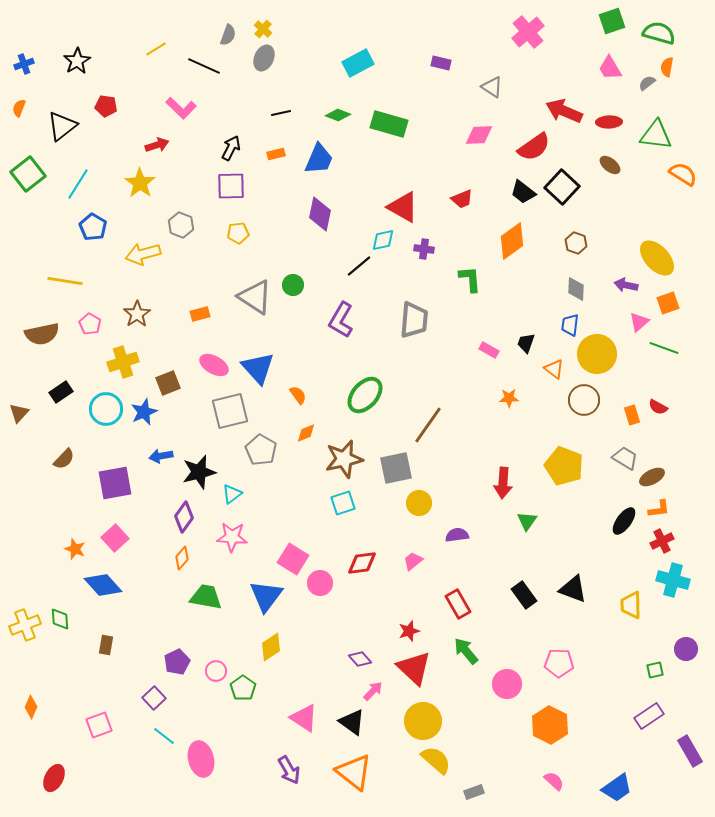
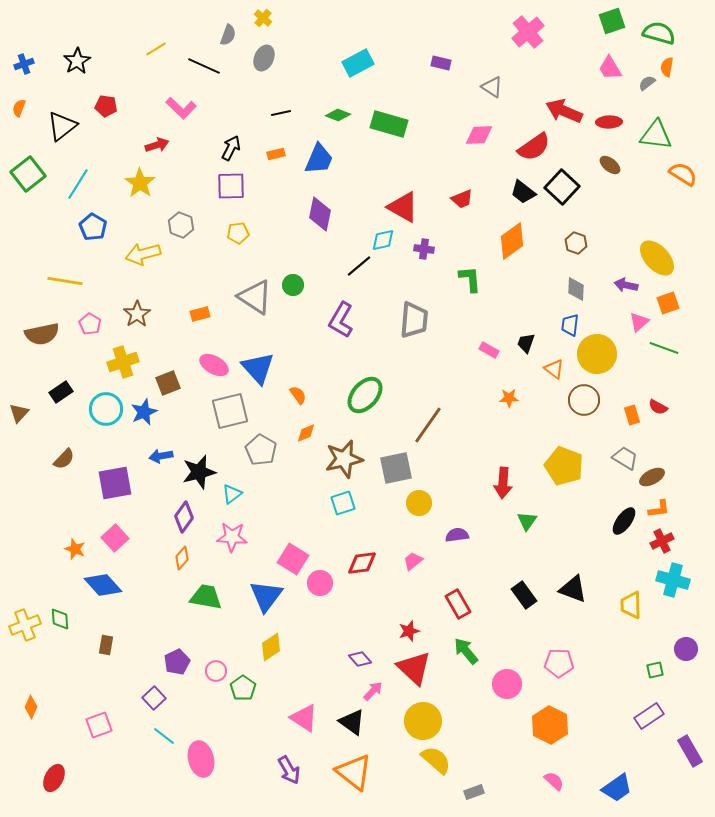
yellow cross at (263, 29): moved 11 px up
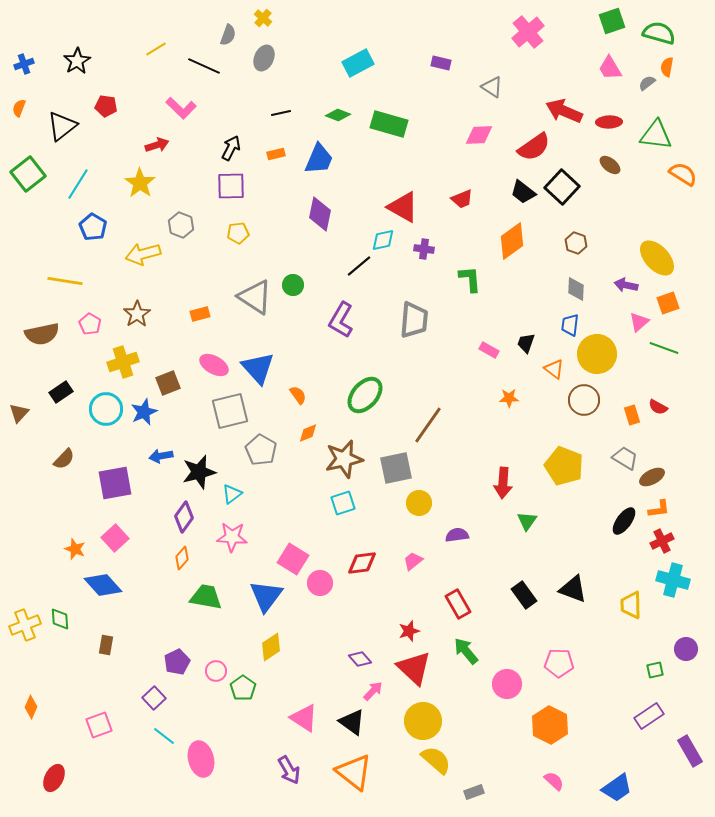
orange diamond at (306, 433): moved 2 px right
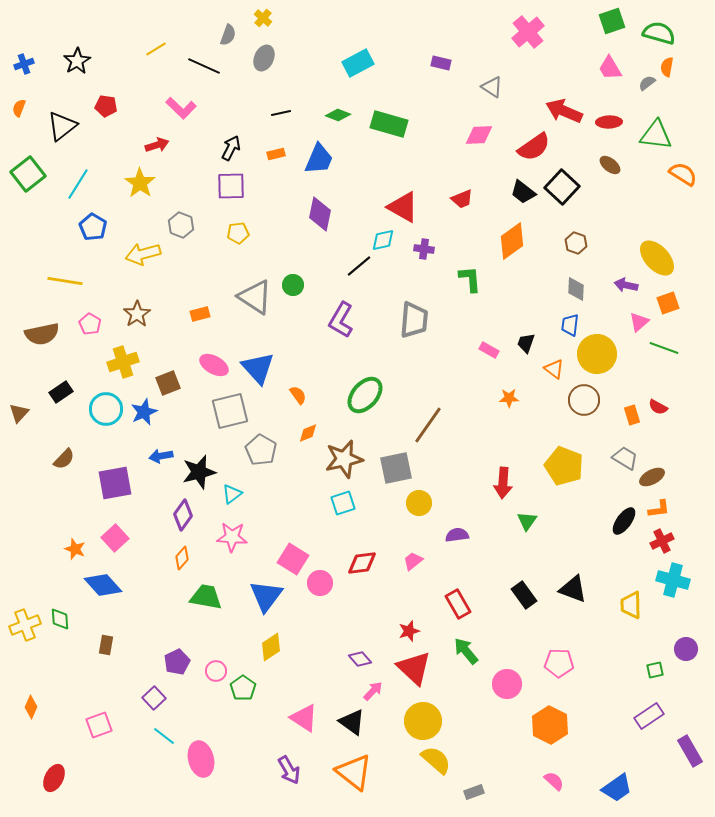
purple diamond at (184, 517): moved 1 px left, 2 px up
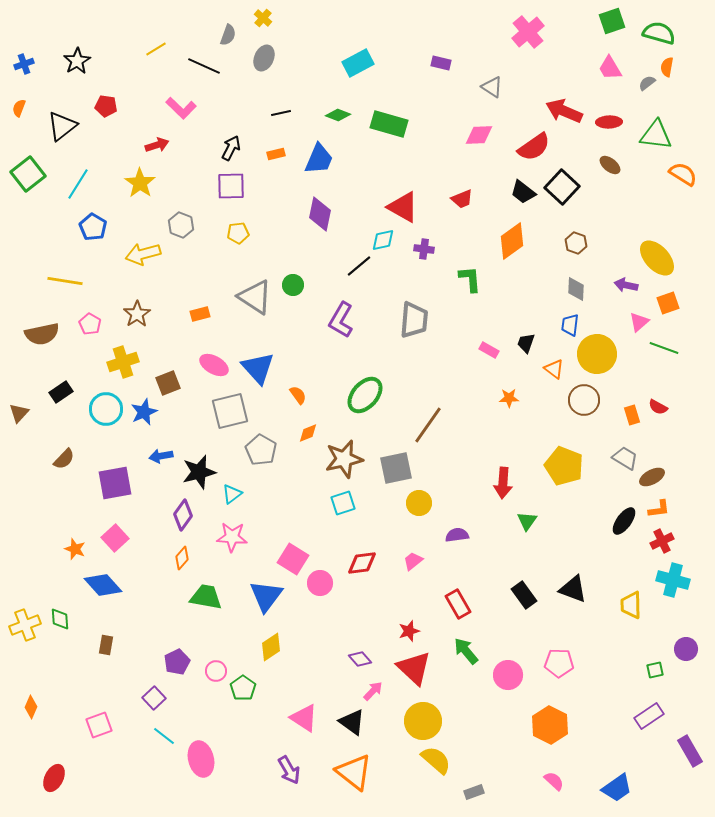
pink circle at (507, 684): moved 1 px right, 9 px up
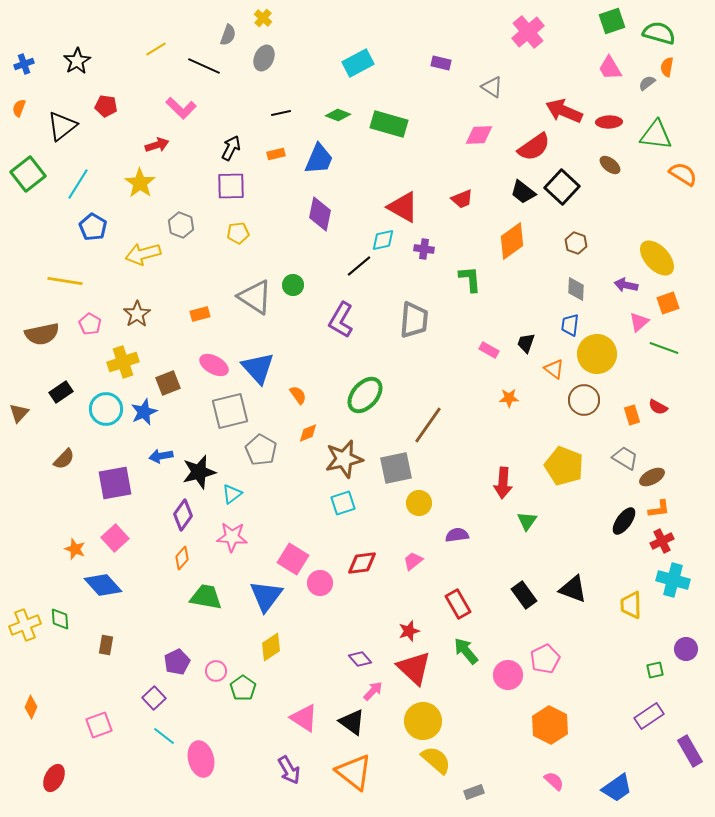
pink pentagon at (559, 663): moved 14 px left, 4 px up; rotated 28 degrees counterclockwise
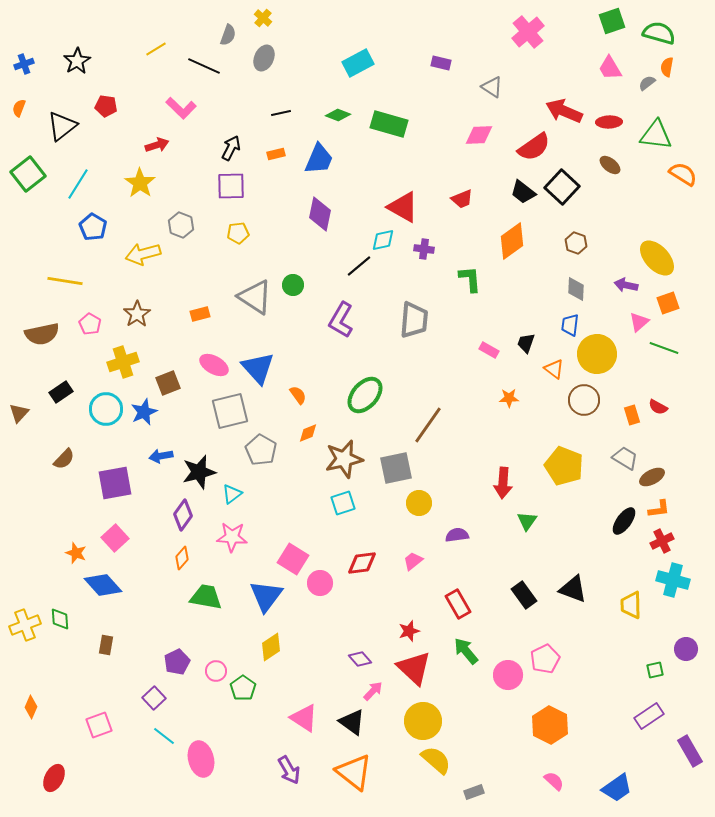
orange star at (75, 549): moved 1 px right, 4 px down
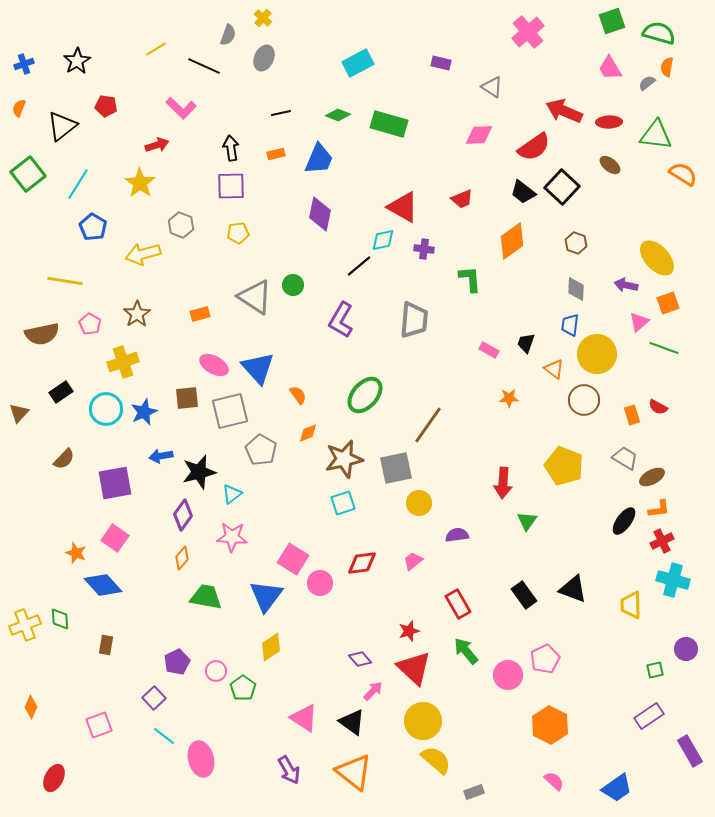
black arrow at (231, 148): rotated 35 degrees counterclockwise
brown square at (168, 383): moved 19 px right, 15 px down; rotated 15 degrees clockwise
pink square at (115, 538): rotated 12 degrees counterclockwise
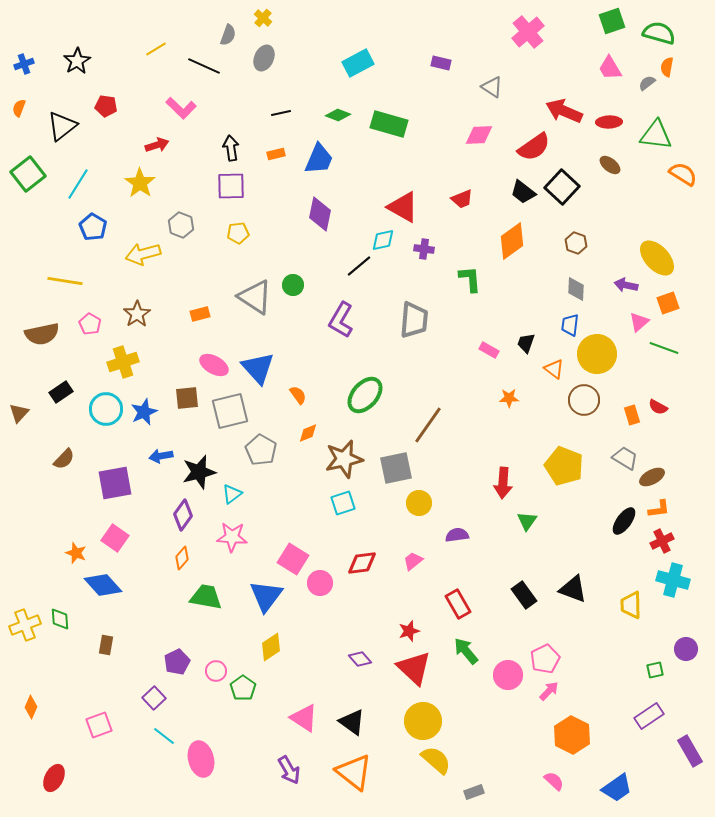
pink arrow at (373, 691): moved 176 px right
orange hexagon at (550, 725): moved 22 px right, 10 px down
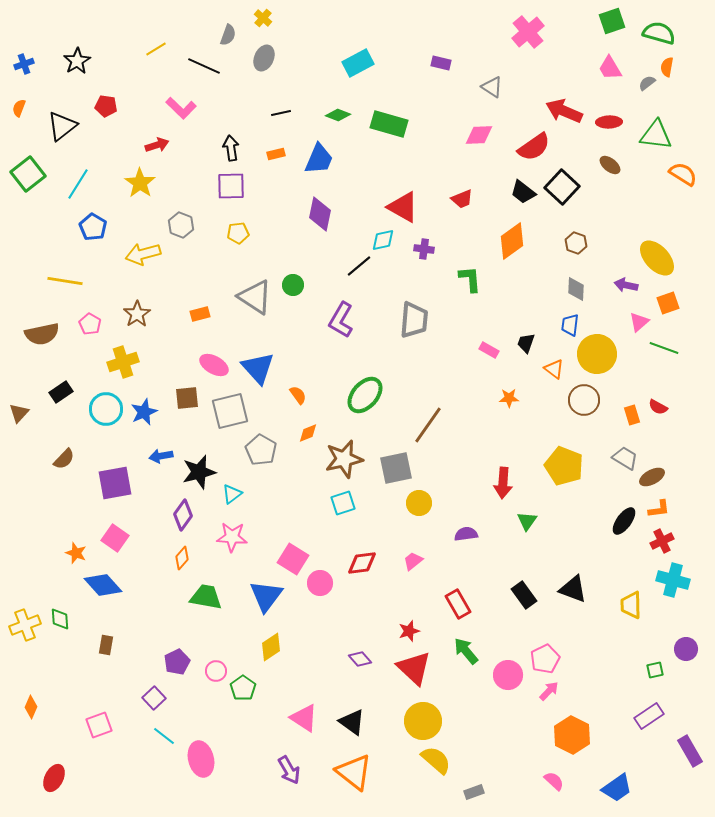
purple semicircle at (457, 535): moved 9 px right, 1 px up
